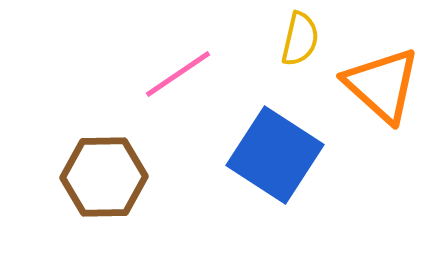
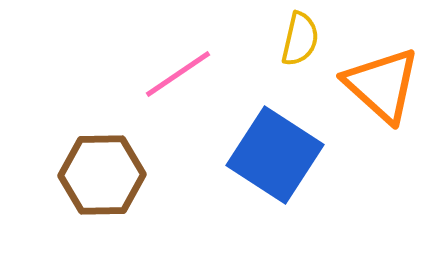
brown hexagon: moved 2 px left, 2 px up
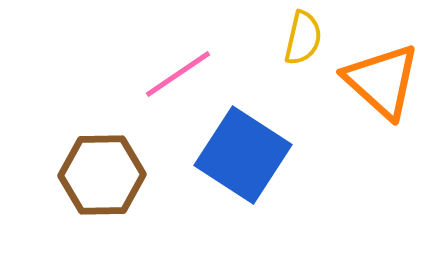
yellow semicircle: moved 3 px right, 1 px up
orange triangle: moved 4 px up
blue square: moved 32 px left
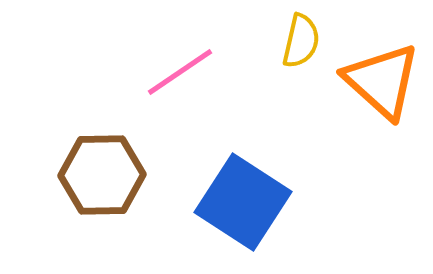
yellow semicircle: moved 2 px left, 3 px down
pink line: moved 2 px right, 2 px up
blue square: moved 47 px down
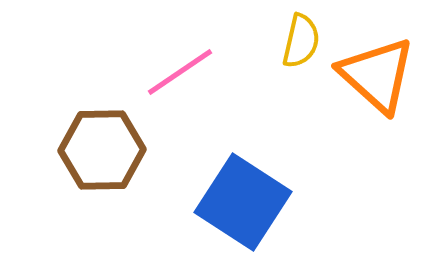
orange triangle: moved 5 px left, 6 px up
brown hexagon: moved 25 px up
